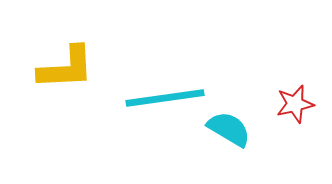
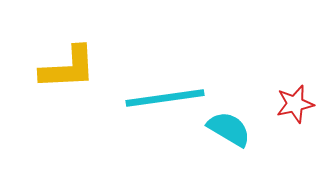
yellow L-shape: moved 2 px right
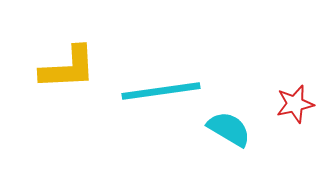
cyan line: moved 4 px left, 7 px up
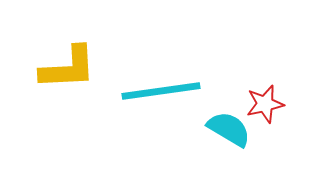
red star: moved 30 px left
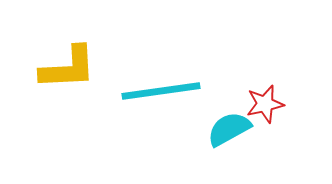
cyan semicircle: rotated 60 degrees counterclockwise
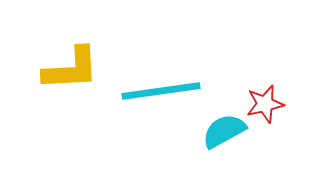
yellow L-shape: moved 3 px right, 1 px down
cyan semicircle: moved 5 px left, 2 px down
